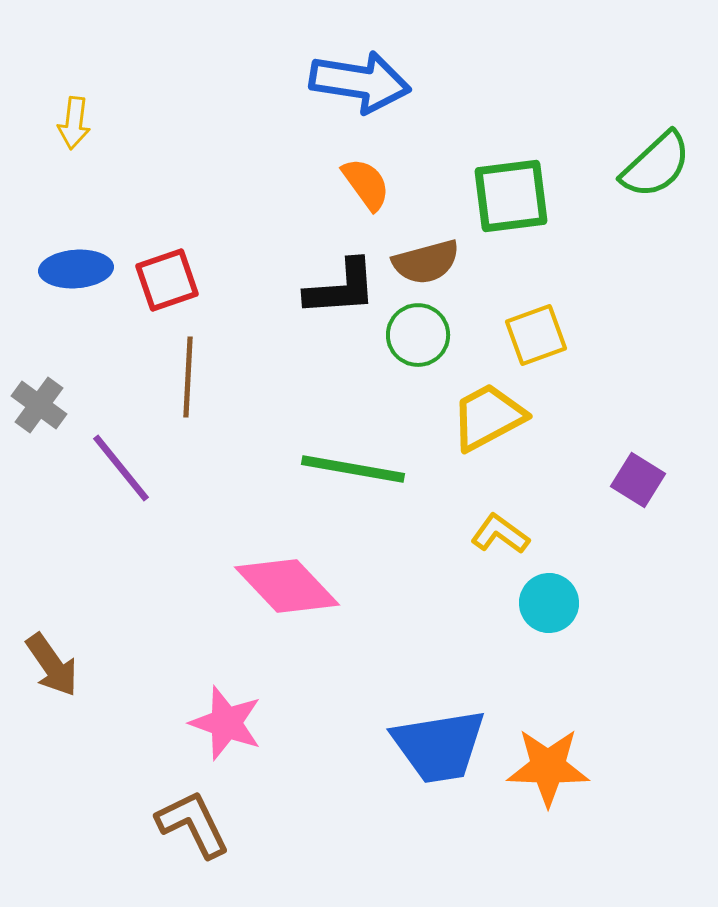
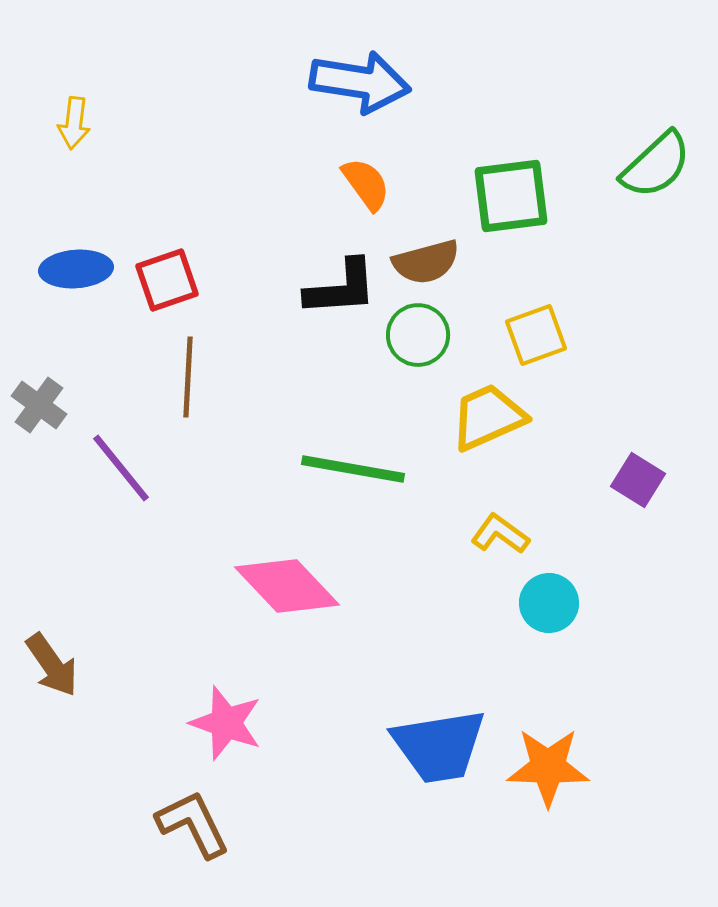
yellow trapezoid: rotated 4 degrees clockwise
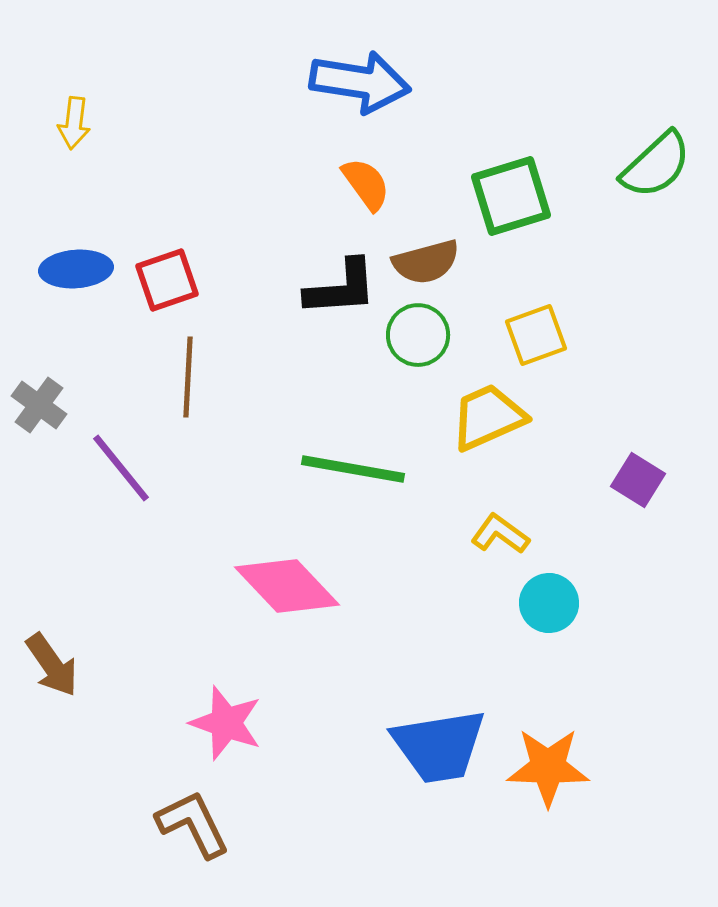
green square: rotated 10 degrees counterclockwise
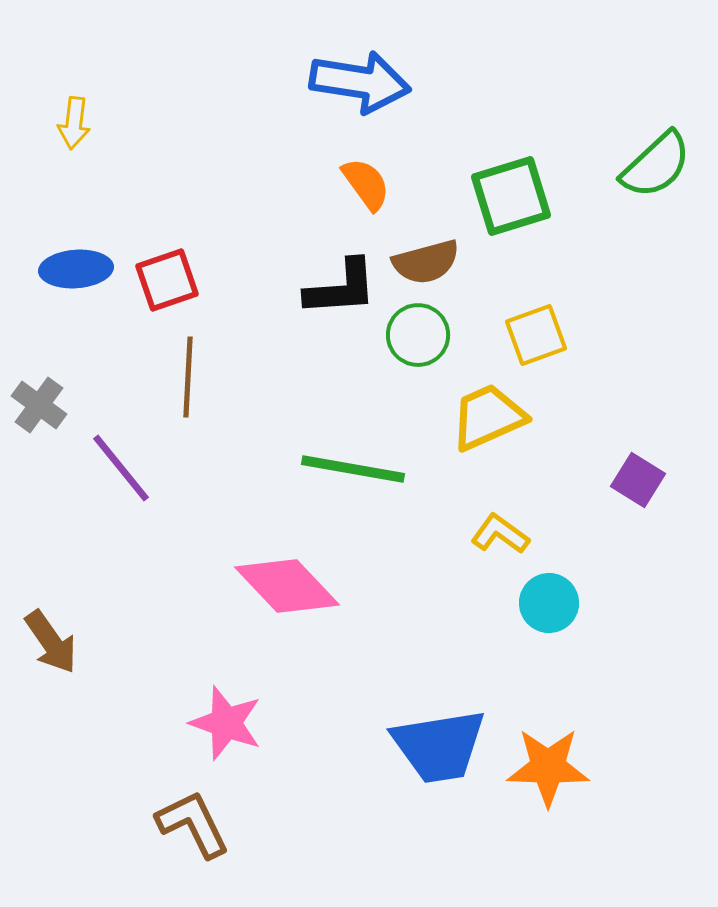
brown arrow: moved 1 px left, 23 px up
